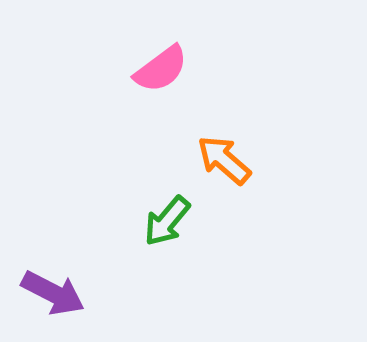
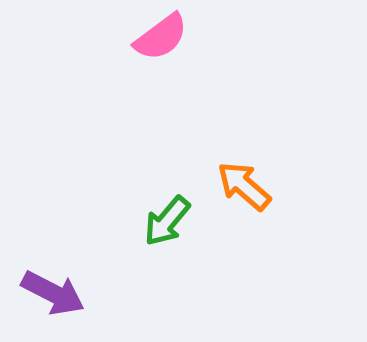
pink semicircle: moved 32 px up
orange arrow: moved 20 px right, 26 px down
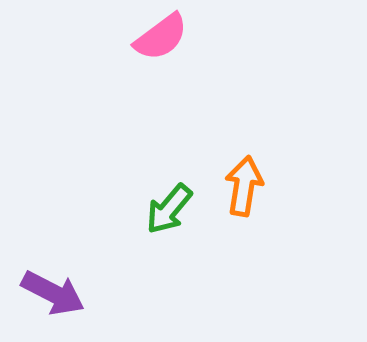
orange arrow: rotated 58 degrees clockwise
green arrow: moved 2 px right, 12 px up
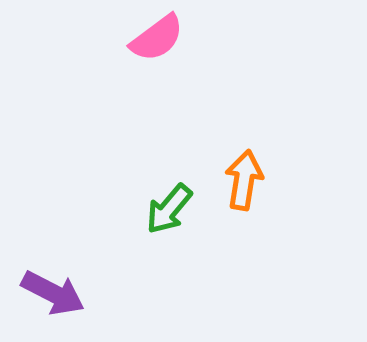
pink semicircle: moved 4 px left, 1 px down
orange arrow: moved 6 px up
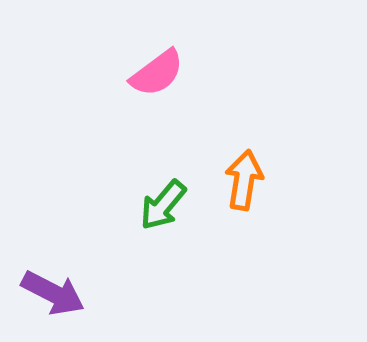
pink semicircle: moved 35 px down
green arrow: moved 6 px left, 4 px up
